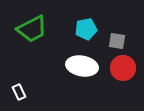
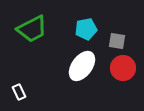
white ellipse: rotated 64 degrees counterclockwise
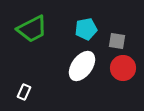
white rectangle: moved 5 px right; rotated 49 degrees clockwise
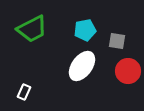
cyan pentagon: moved 1 px left, 1 px down
red circle: moved 5 px right, 3 px down
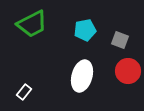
green trapezoid: moved 5 px up
gray square: moved 3 px right, 1 px up; rotated 12 degrees clockwise
white ellipse: moved 10 px down; rotated 20 degrees counterclockwise
white rectangle: rotated 14 degrees clockwise
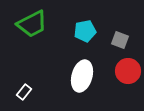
cyan pentagon: moved 1 px down
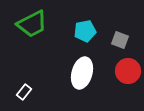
white ellipse: moved 3 px up
